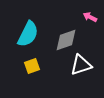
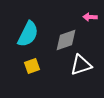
pink arrow: rotated 24 degrees counterclockwise
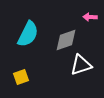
yellow square: moved 11 px left, 11 px down
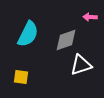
yellow square: rotated 28 degrees clockwise
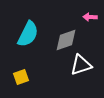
yellow square: rotated 28 degrees counterclockwise
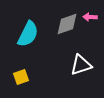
gray diamond: moved 1 px right, 16 px up
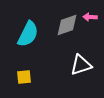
gray diamond: moved 1 px down
yellow square: moved 3 px right; rotated 14 degrees clockwise
